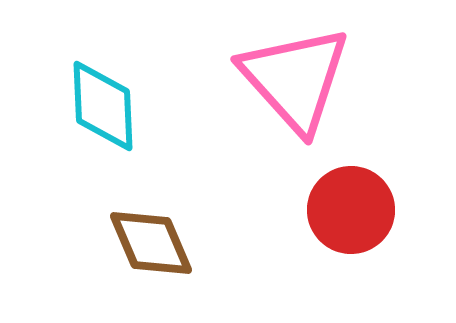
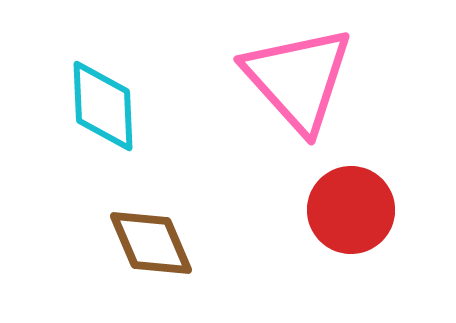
pink triangle: moved 3 px right
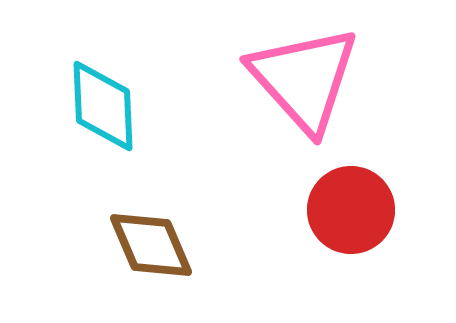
pink triangle: moved 6 px right
brown diamond: moved 2 px down
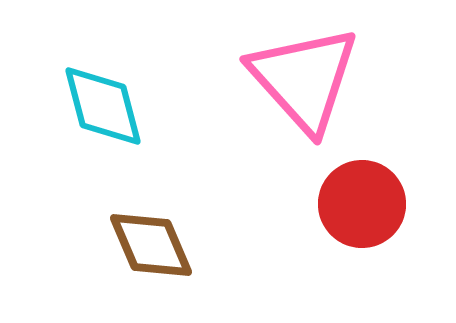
cyan diamond: rotated 12 degrees counterclockwise
red circle: moved 11 px right, 6 px up
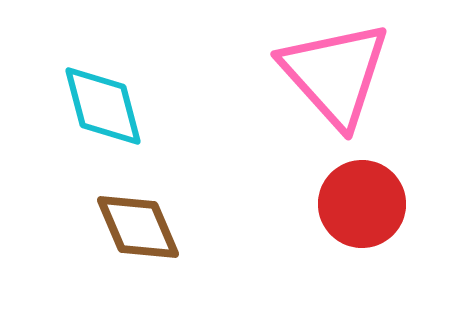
pink triangle: moved 31 px right, 5 px up
brown diamond: moved 13 px left, 18 px up
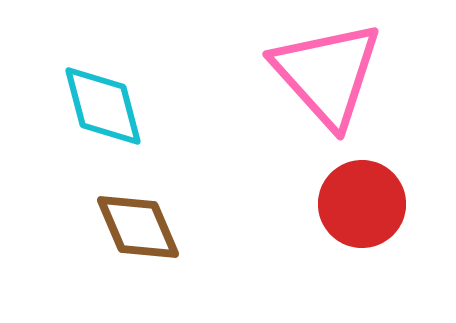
pink triangle: moved 8 px left
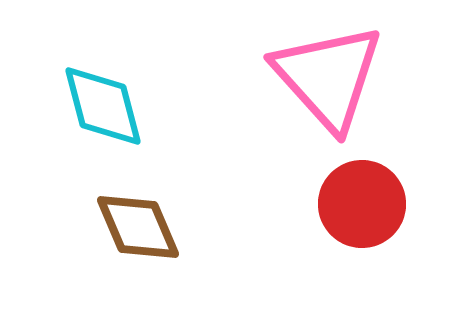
pink triangle: moved 1 px right, 3 px down
